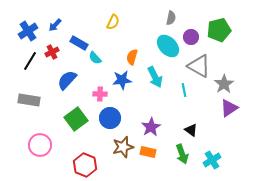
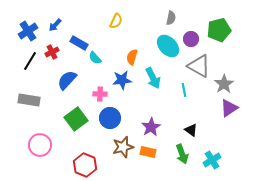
yellow semicircle: moved 3 px right, 1 px up
purple circle: moved 2 px down
cyan arrow: moved 2 px left, 1 px down
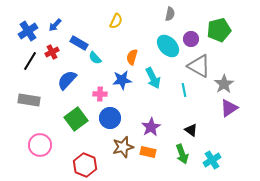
gray semicircle: moved 1 px left, 4 px up
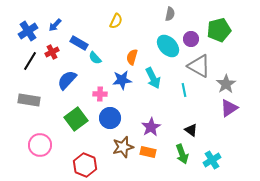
gray star: moved 2 px right
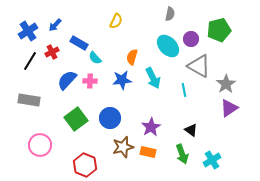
pink cross: moved 10 px left, 13 px up
